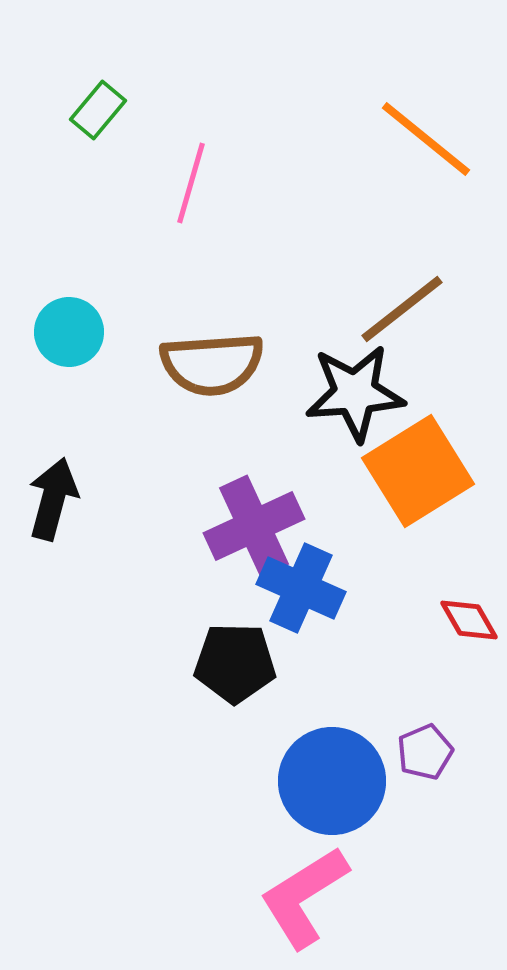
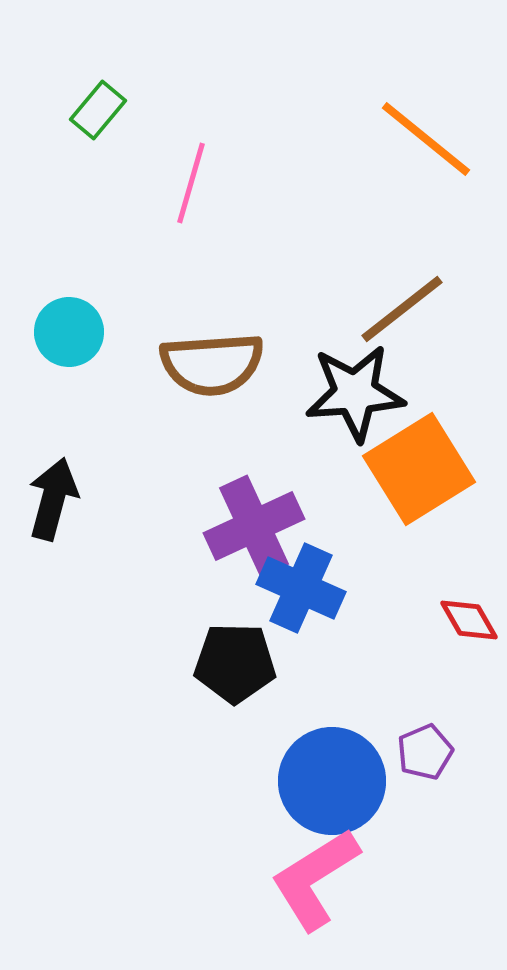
orange square: moved 1 px right, 2 px up
pink L-shape: moved 11 px right, 18 px up
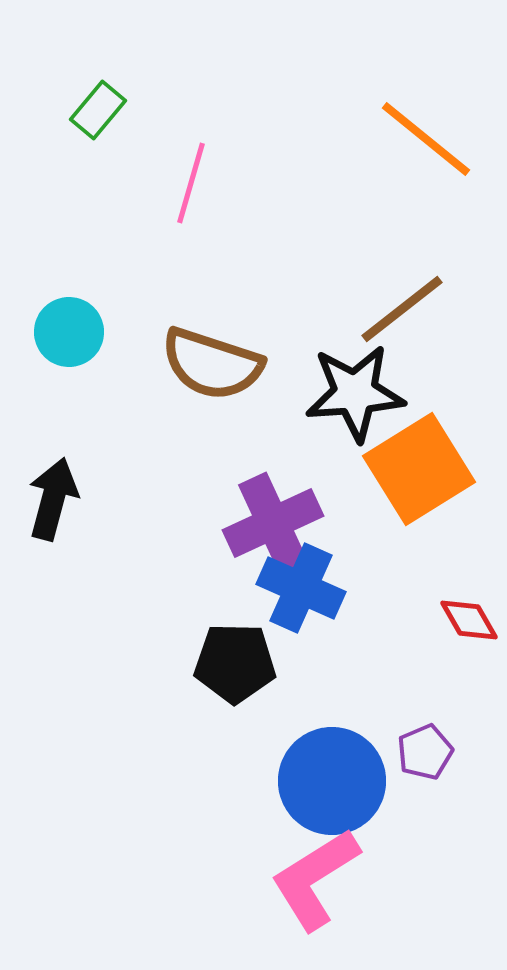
brown semicircle: rotated 22 degrees clockwise
purple cross: moved 19 px right, 3 px up
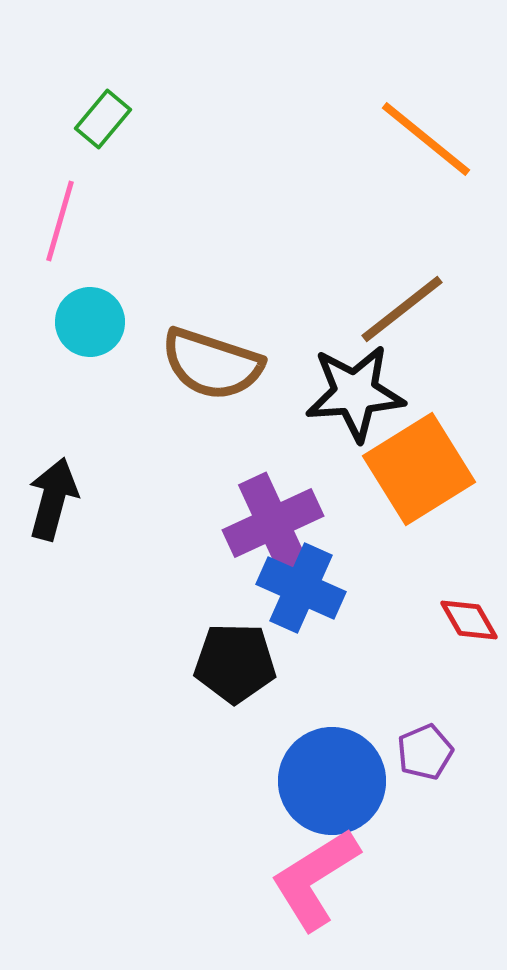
green rectangle: moved 5 px right, 9 px down
pink line: moved 131 px left, 38 px down
cyan circle: moved 21 px right, 10 px up
